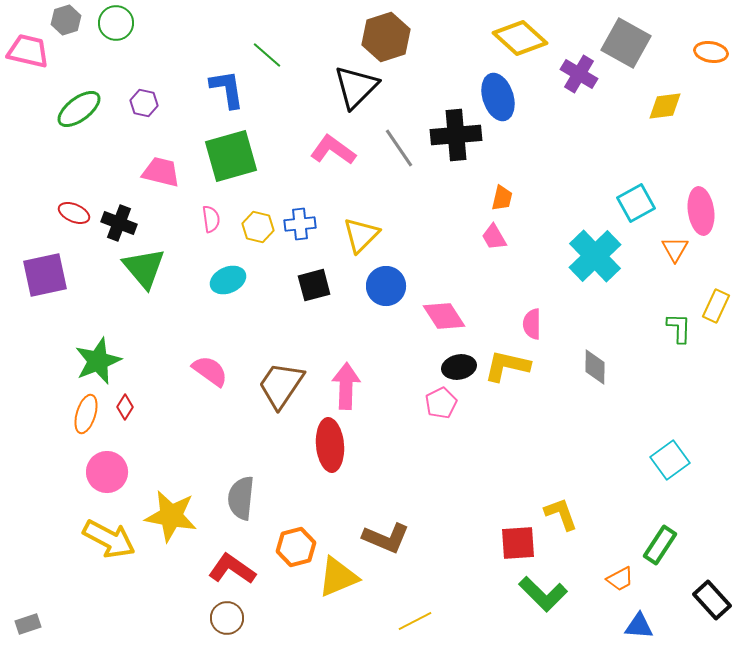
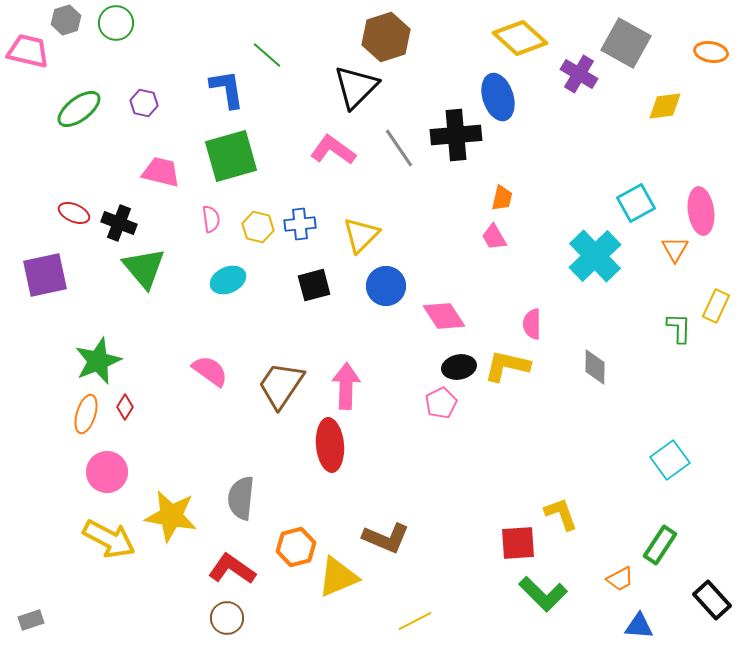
gray rectangle at (28, 624): moved 3 px right, 4 px up
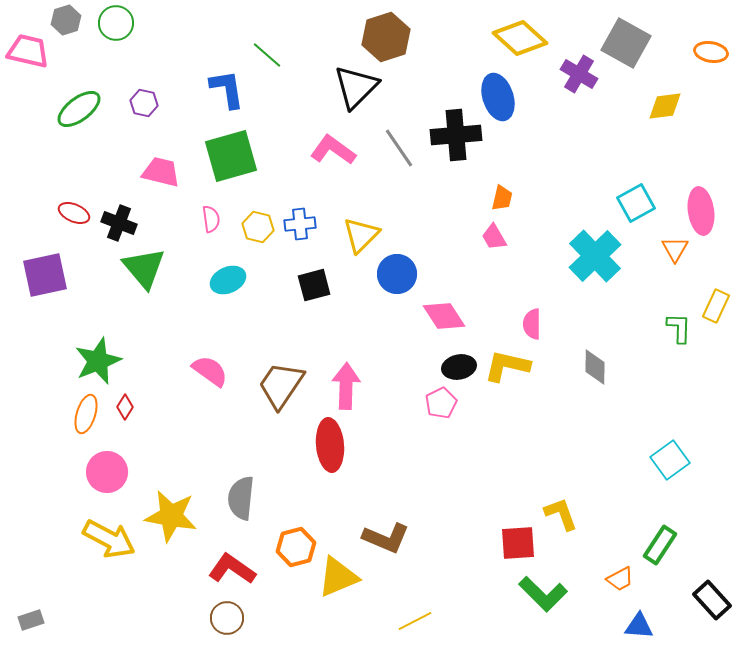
blue circle at (386, 286): moved 11 px right, 12 px up
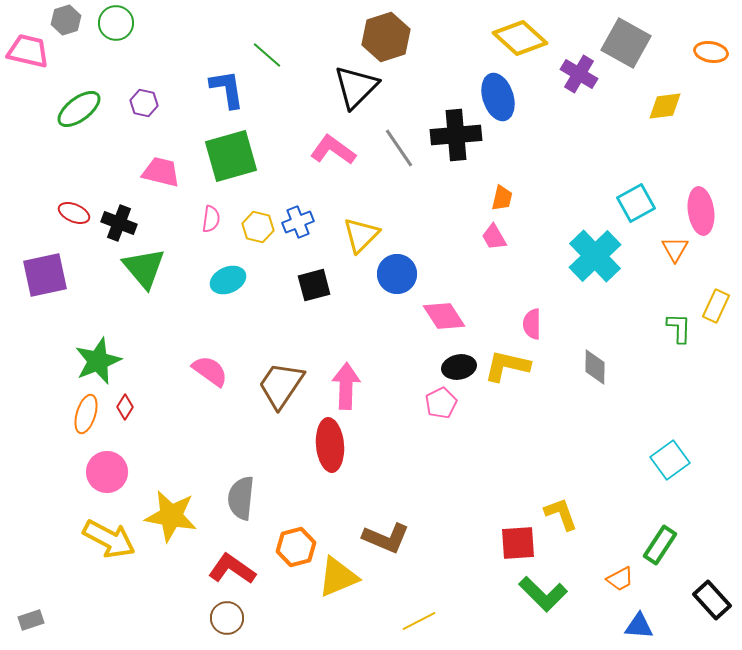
pink semicircle at (211, 219): rotated 16 degrees clockwise
blue cross at (300, 224): moved 2 px left, 2 px up; rotated 16 degrees counterclockwise
yellow line at (415, 621): moved 4 px right
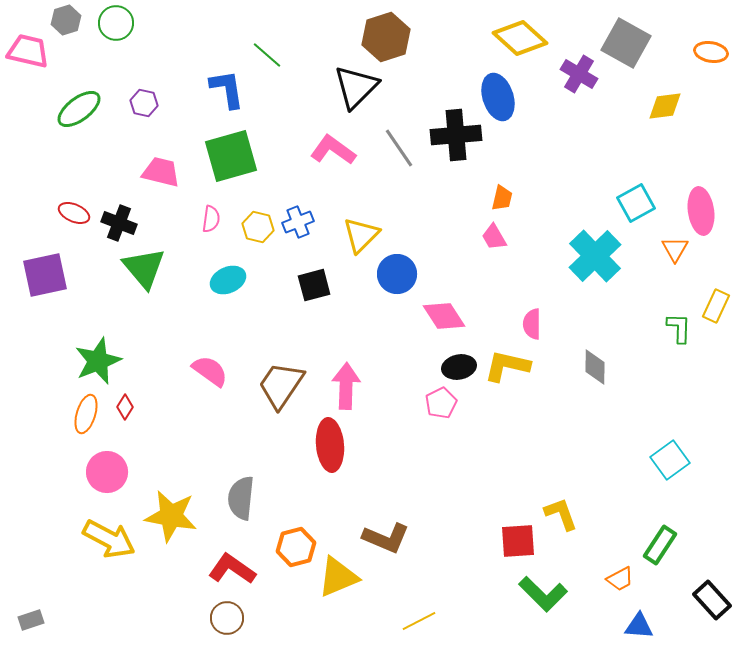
red square at (518, 543): moved 2 px up
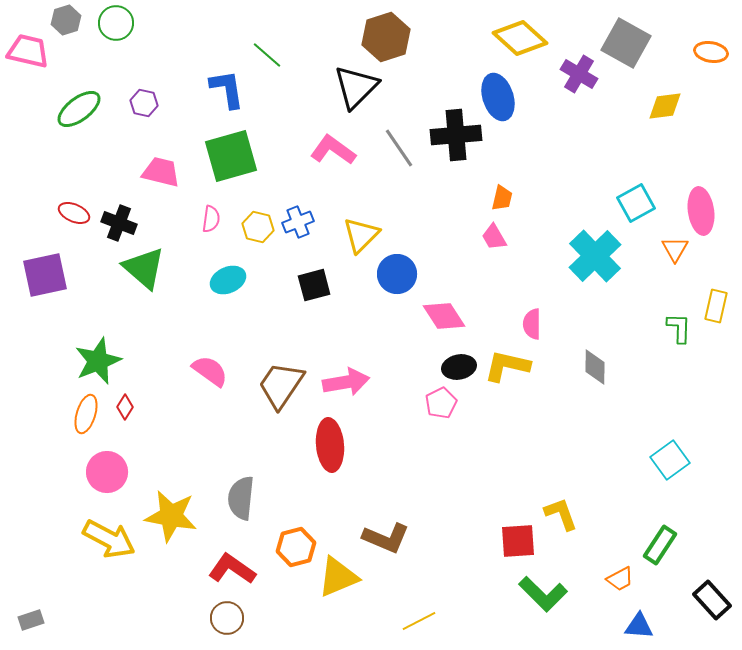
green triangle at (144, 268): rotated 9 degrees counterclockwise
yellow rectangle at (716, 306): rotated 12 degrees counterclockwise
pink arrow at (346, 386): moved 4 px up; rotated 78 degrees clockwise
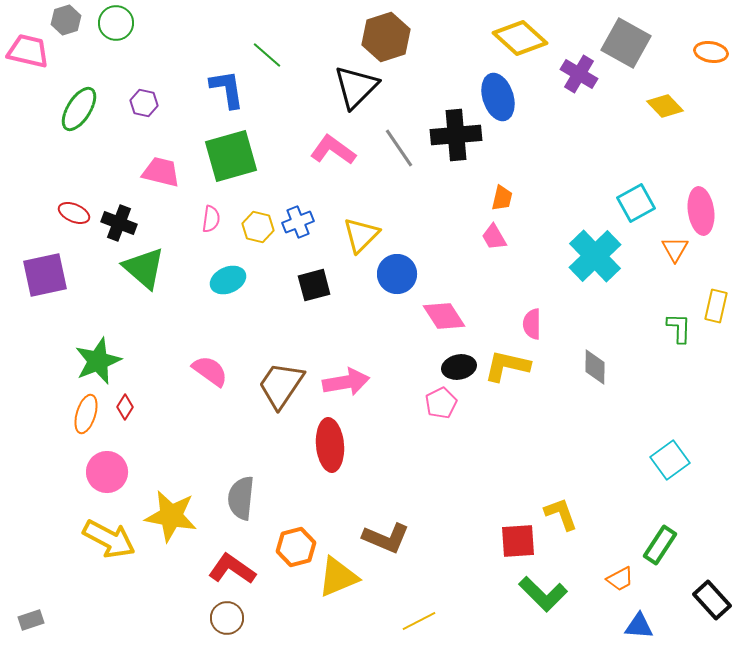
yellow diamond at (665, 106): rotated 54 degrees clockwise
green ellipse at (79, 109): rotated 21 degrees counterclockwise
